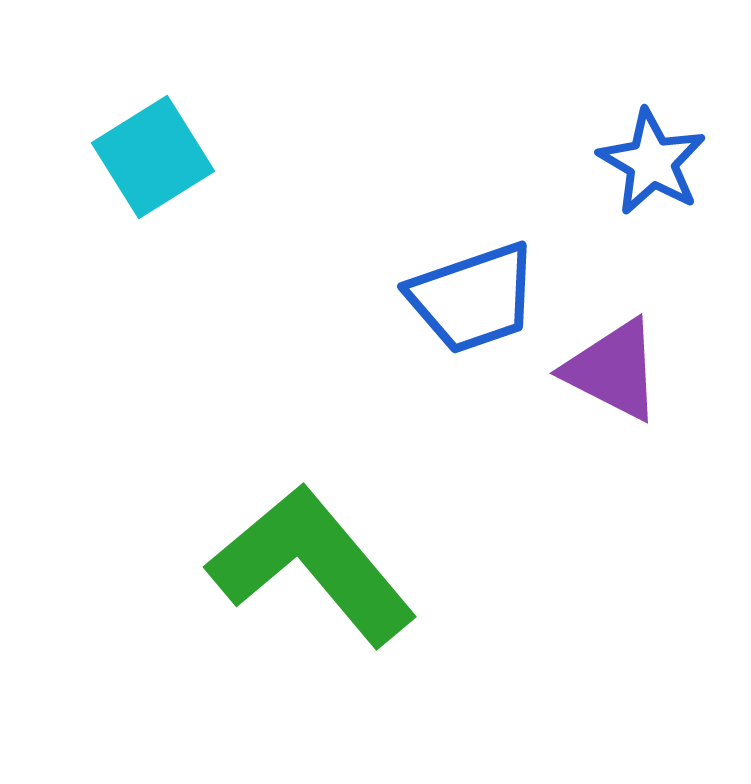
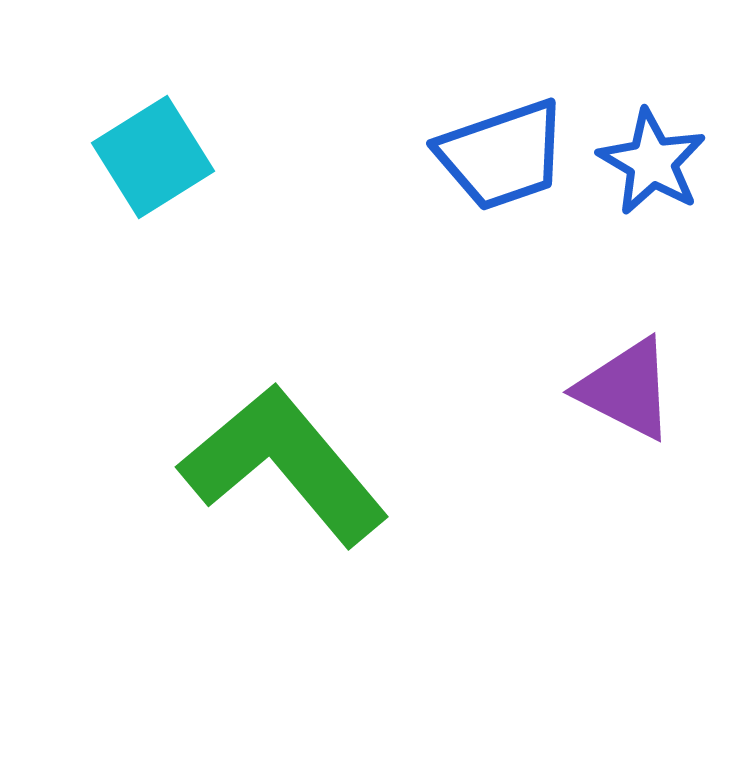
blue trapezoid: moved 29 px right, 143 px up
purple triangle: moved 13 px right, 19 px down
green L-shape: moved 28 px left, 100 px up
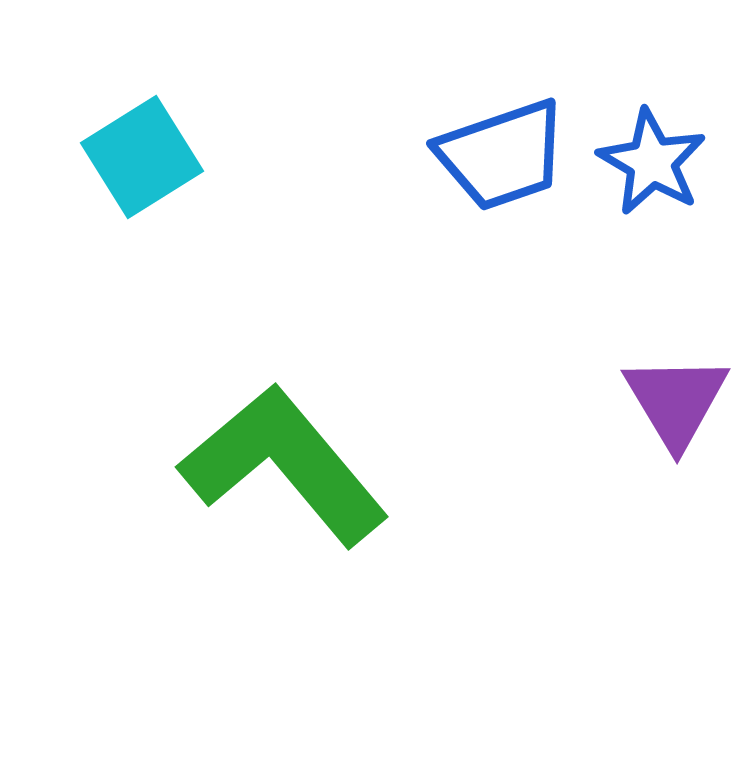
cyan square: moved 11 px left
purple triangle: moved 50 px right, 12 px down; rotated 32 degrees clockwise
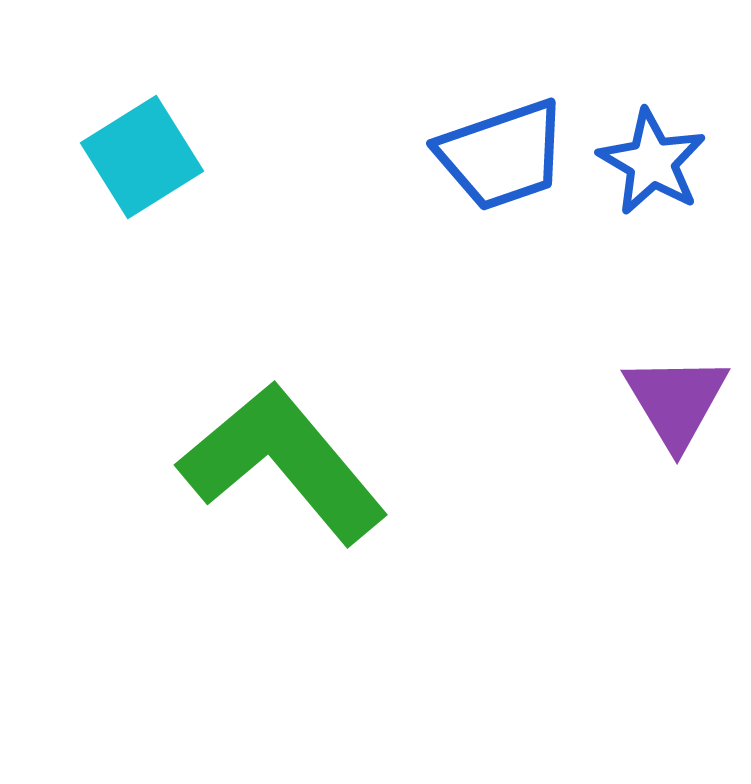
green L-shape: moved 1 px left, 2 px up
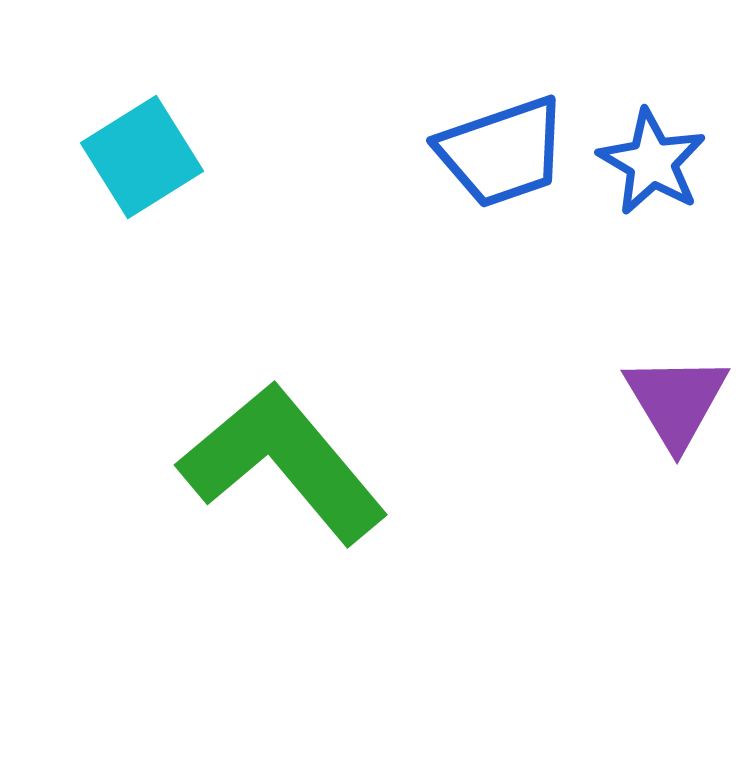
blue trapezoid: moved 3 px up
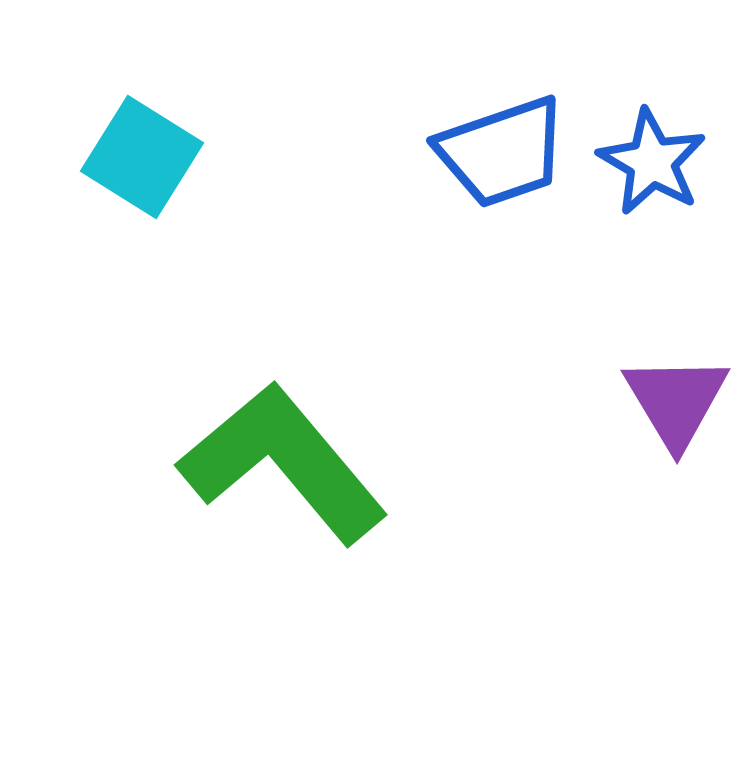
cyan square: rotated 26 degrees counterclockwise
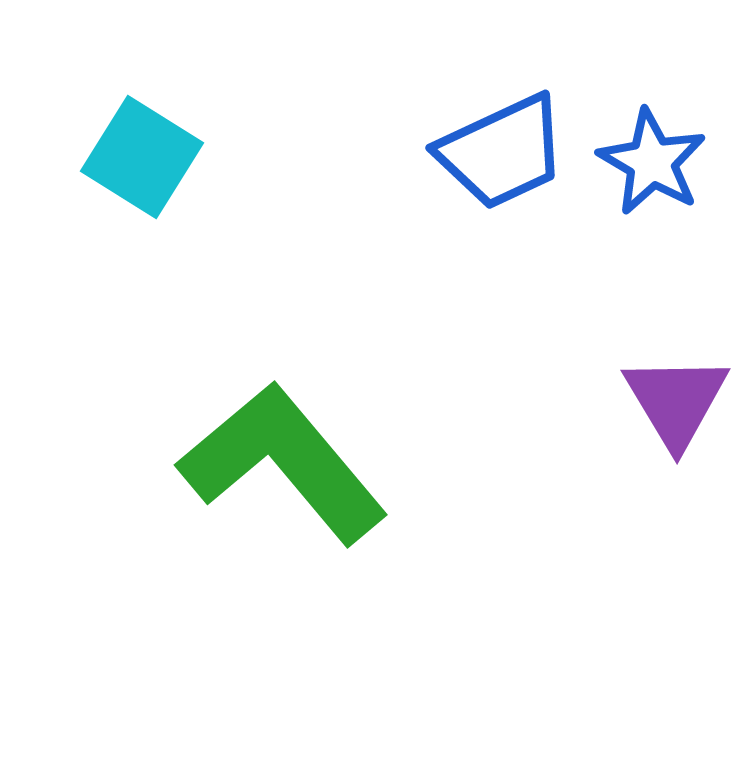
blue trapezoid: rotated 6 degrees counterclockwise
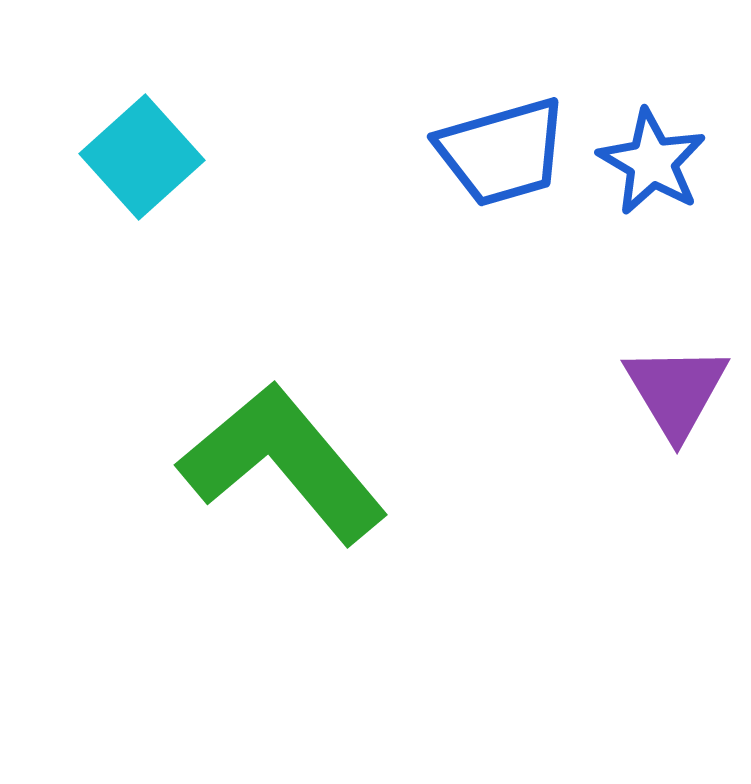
blue trapezoid: rotated 9 degrees clockwise
cyan square: rotated 16 degrees clockwise
purple triangle: moved 10 px up
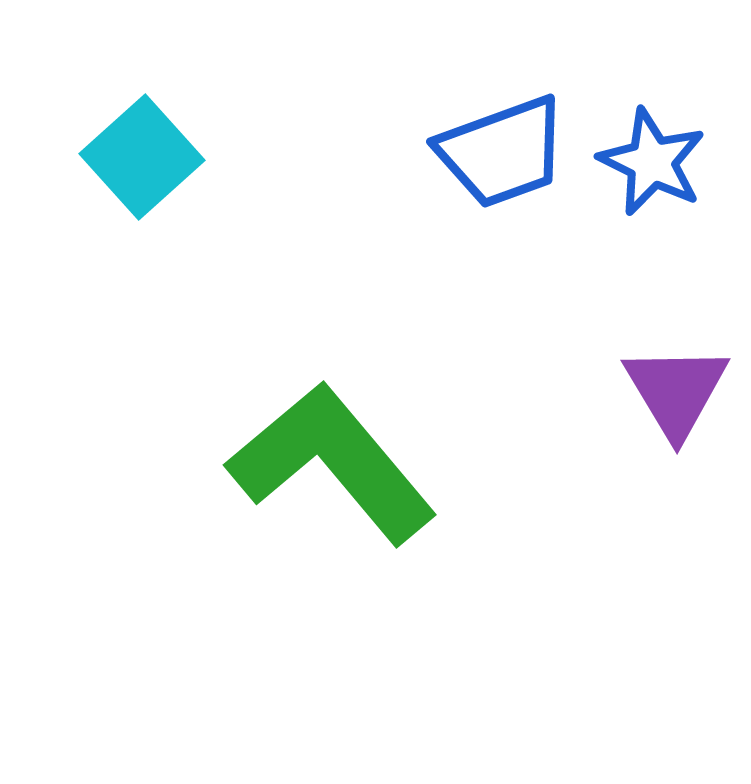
blue trapezoid: rotated 4 degrees counterclockwise
blue star: rotated 4 degrees counterclockwise
green L-shape: moved 49 px right
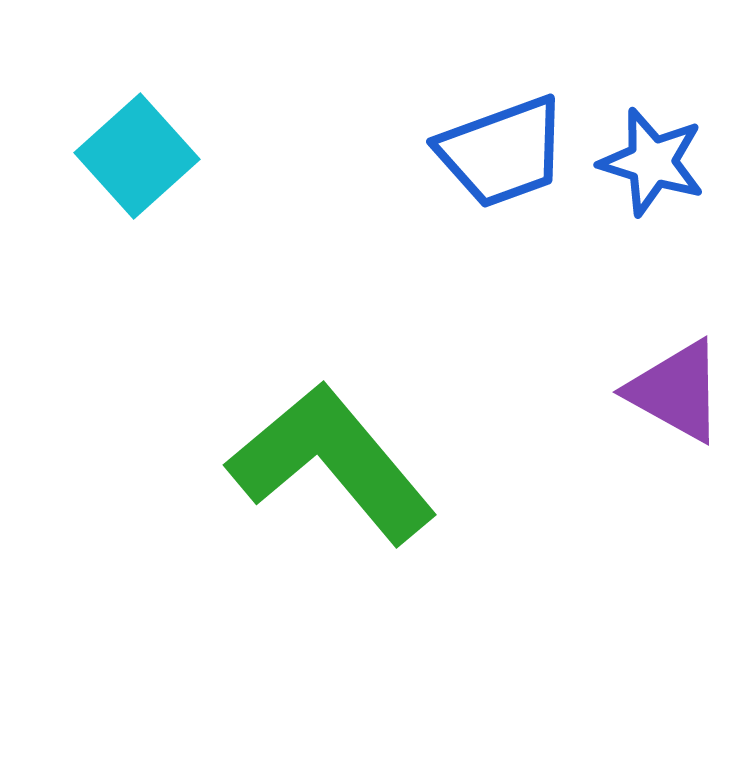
cyan square: moved 5 px left, 1 px up
blue star: rotated 9 degrees counterclockwise
purple triangle: rotated 30 degrees counterclockwise
